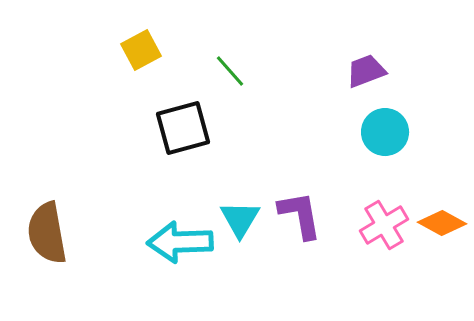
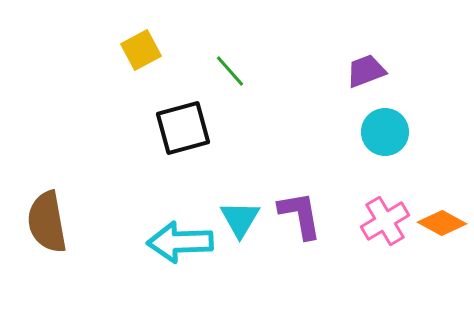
pink cross: moved 1 px right, 4 px up
brown semicircle: moved 11 px up
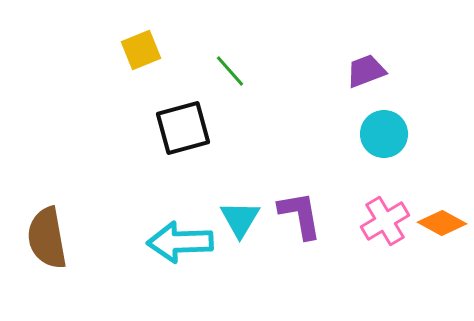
yellow square: rotated 6 degrees clockwise
cyan circle: moved 1 px left, 2 px down
brown semicircle: moved 16 px down
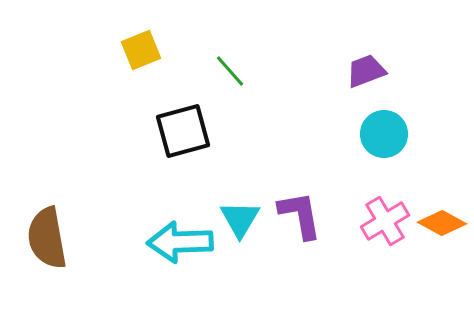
black square: moved 3 px down
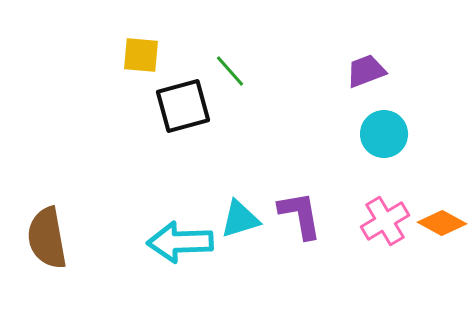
yellow square: moved 5 px down; rotated 27 degrees clockwise
black square: moved 25 px up
cyan triangle: rotated 42 degrees clockwise
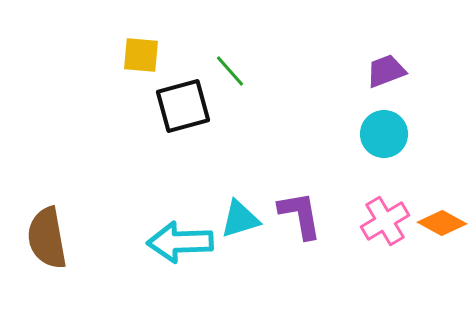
purple trapezoid: moved 20 px right
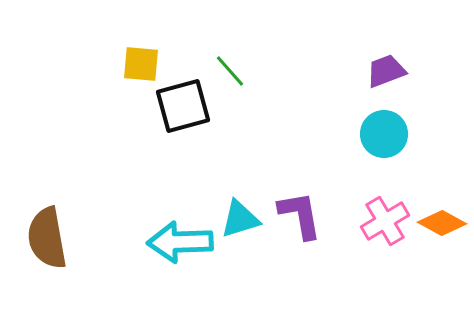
yellow square: moved 9 px down
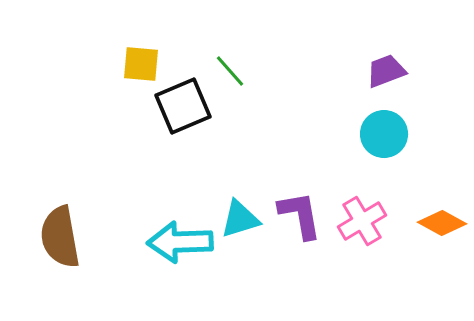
black square: rotated 8 degrees counterclockwise
pink cross: moved 23 px left
brown semicircle: moved 13 px right, 1 px up
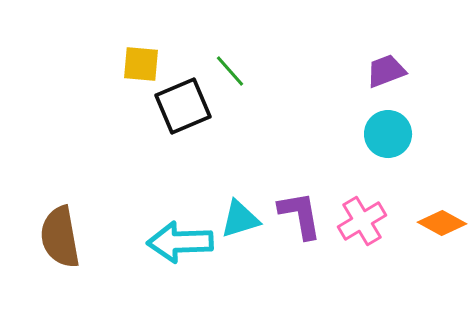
cyan circle: moved 4 px right
